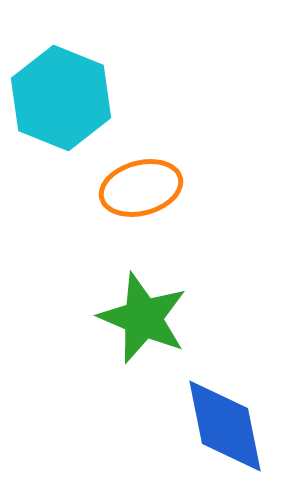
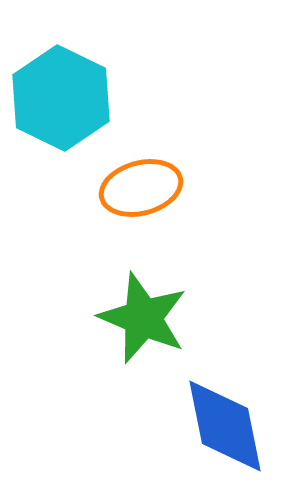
cyan hexagon: rotated 4 degrees clockwise
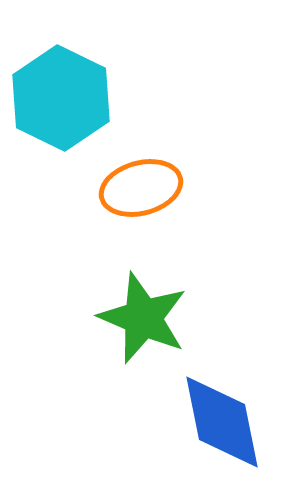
blue diamond: moved 3 px left, 4 px up
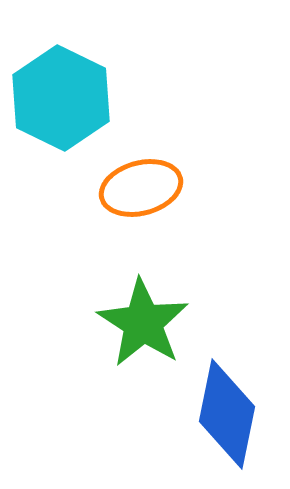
green star: moved 5 px down; rotated 10 degrees clockwise
blue diamond: moved 5 px right, 8 px up; rotated 23 degrees clockwise
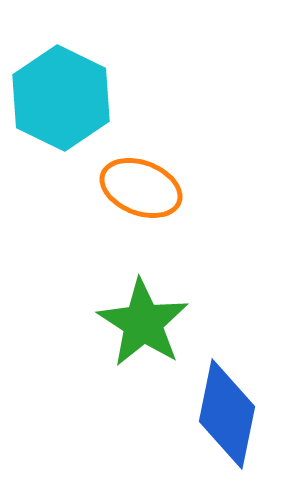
orange ellipse: rotated 36 degrees clockwise
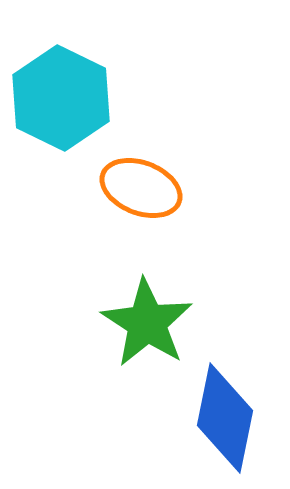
green star: moved 4 px right
blue diamond: moved 2 px left, 4 px down
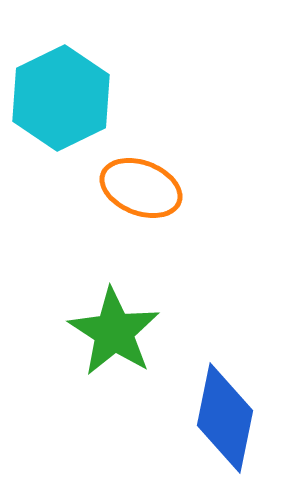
cyan hexagon: rotated 8 degrees clockwise
green star: moved 33 px left, 9 px down
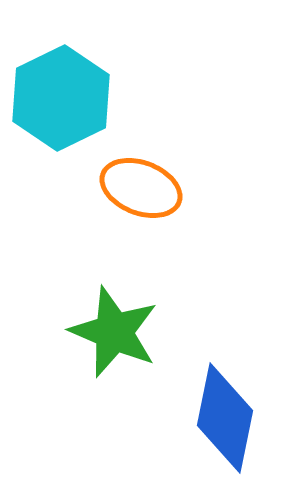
green star: rotated 10 degrees counterclockwise
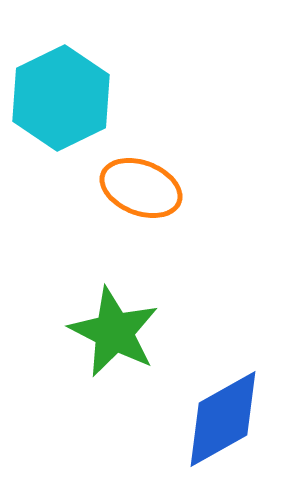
green star: rotated 4 degrees clockwise
blue diamond: moved 2 px left, 1 px down; rotated 49 degrees clockwise
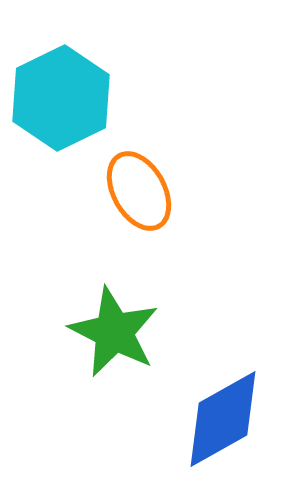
orange ellipse: moved 2 px left, 3 px down; rotated 40 degrees clockwise
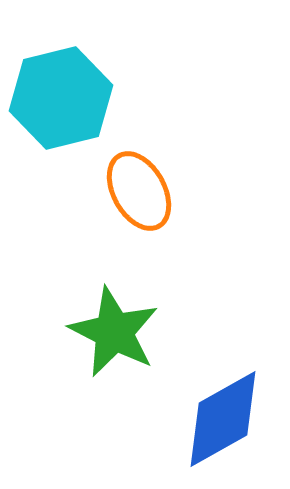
cyan hexagon: rotated 12 degrees clockwise
